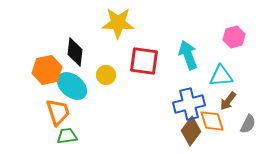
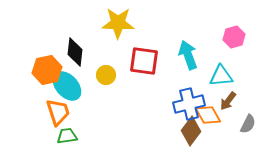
cyan ellipse: moved 5 px left; rotated 8 degrees clockwise
orange diamond: moved 4 px left, 6 px up; rotated 12 degrees counterclockwise
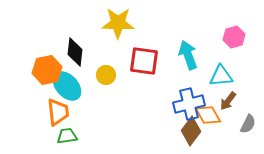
orange trapezoid: rotated 12 degrees clockwise
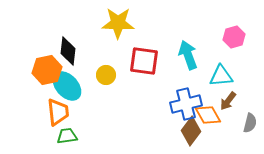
black diamond: moved 7 px left, 1 px up
blue cross: moved 3 px left
gray semicircle: moved 2 px right, 1 px up; rotated 12 degrees counterclockwise
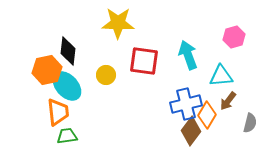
orange diamond: moved 1 px left; rotated 60 degrees clockwise
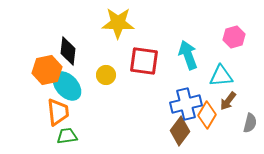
brown diamond: moved 11 px left
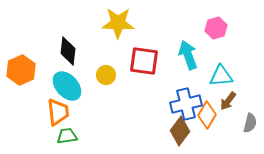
pink hexagon: moved 18 px left, 9 px up
orange hexagon: moved 26 px left; rotated 12 degrees counterclockwise
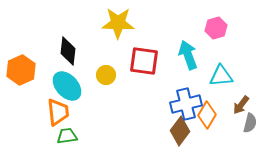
brown arrow: moved 13 px right, 4 px down
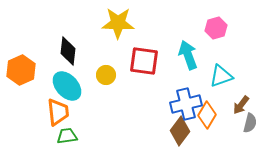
cyan triangle: rotated 15 degrees counterclockwise
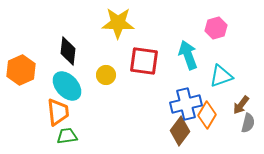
gray semicircle: moved 2 px left
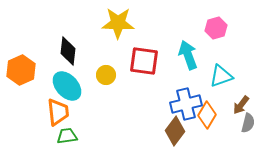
brown diamond: moved 5 px left
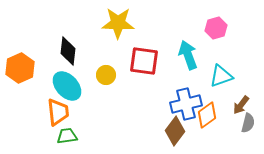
orange hexagon: moved 1 px left, 2 px up
orange diamond: rotated 24 degrees clockwise
